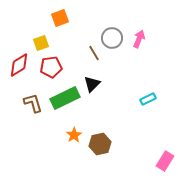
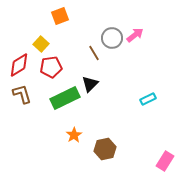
orange square: moved 2 px up
pink arrow: moved 4 px left, 4 px up; rotated 30 degrees clockwise
yellow square: moved 1 px down; rotated 28 degrees counterclockwise
black triangle: moved 2 px left
brown L-shape: moved 11 px left, 9 px up
brown hexagon: moved 5 px right, 5 px down
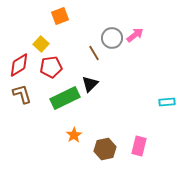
cyan rectangle: moved 19 px right, 3 px down; rotated 21 degrees clockwise
pink rectangle: moved 26 px left, 15 px up; rotated 18 degrees counterclockwise
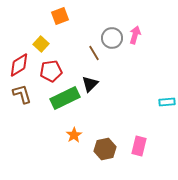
pink arrow: rotated 36 degrees counterclockwise
red pentagon: moved 4 px down
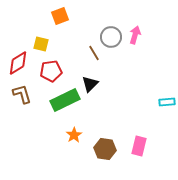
gray circle: moved 1 px left, 1 px up
yellow square: rotated 28 degrees counterclockwise
red diamond: moved 1 px left, 2 px up
green rectangle: moved 2 px down
brown hexagon: rotated 20 degrees clockwise
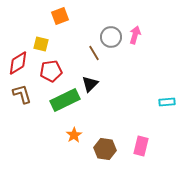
pink rectangle: moved 2 px right
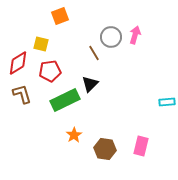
red pentagon: moved 1 px left
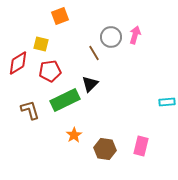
brown L-shape: moved 8 px right, 16 px down
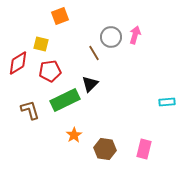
pink rectangle: moved 3 px right, 3 px down
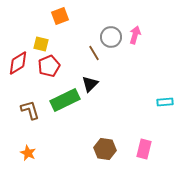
red pentagon: moved 1 px left, 5 px up; rotated 15 degrees counterclockwise
cyan rectangle: moved 2 px left
orange star: moved 46 px left, 18 px down; rotated 14 degrees counterclockwise
